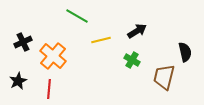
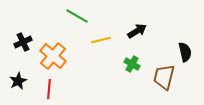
green cross: moved 4 px down
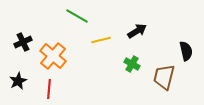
black semicircle: moved 1 px right, 1 px up
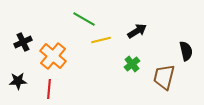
green line: moved 7 px right, 3 px down
green cross: rotated 21 degrees clockwise
black star: rotated 24 degrees clockwise
